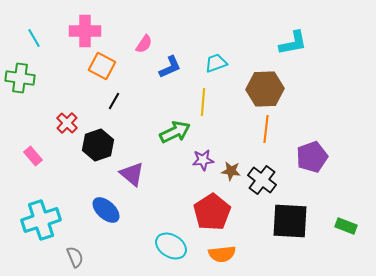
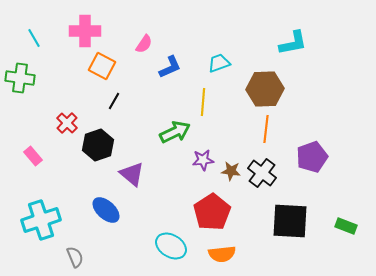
cyan trapezoid: moved 3 px right
black cross: moved 7 px up
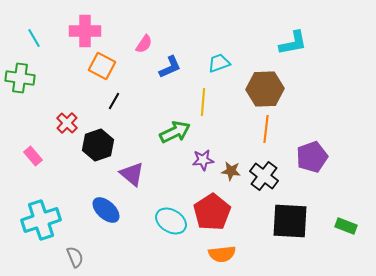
black cross: moved 2 px right, 3 px down
cyan ellipse: moved 25 px up
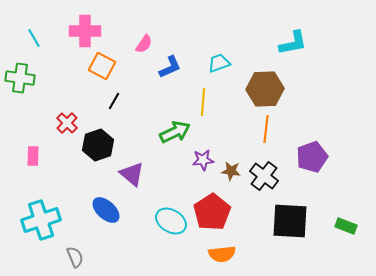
pink rectangle: rotated 42 degrees clockwise
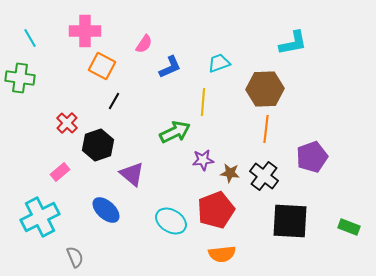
cyan line: moved 4 px left
pink rectangle: moved 27 px right, 16 px down; rotated 48 degrees clockwise
brown star: moved 1 px left, 2 px down
red pentagon: moved 4 px right, 2 px up; rotated 12 degrees clockwise
cyan cross: moved 1 px left, 3 px up; rotated 9 degrees counterclockwise
green rectangle: moved 3 px right, 1 px down
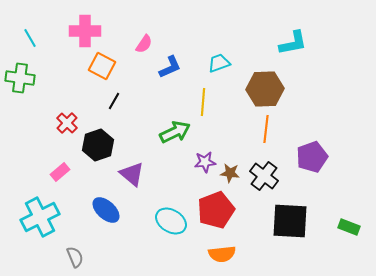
purple star: moved 2 px right, 2 px down
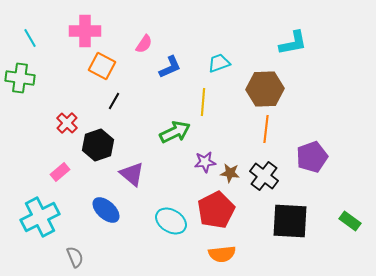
red pentagon: rotated 6 degrees counterclockwise
green rectangle: moved 1 px right, 6 px up; rotated 15 degrees clockwise
